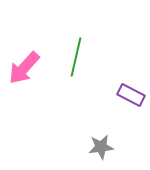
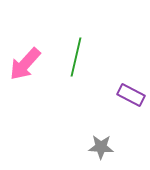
pink arrow: moved 1 px right, 4 px up
gray star: rotated 10 degrees clockwise
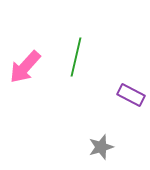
pink arrow: moved 3 px down
gray star: rotated 20 degrees counterclockwise
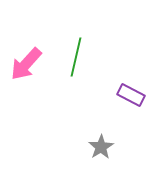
pink arrow: moved 1 px right, 3 px up
gray star: rotated 15 degrees counterclockwise
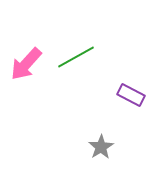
green line: rotated 48 degrees clockwise
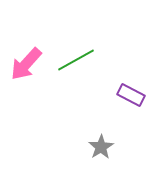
green line: moved 3 px down
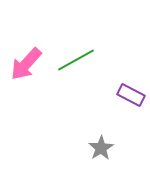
gray star: moved 1 px down
